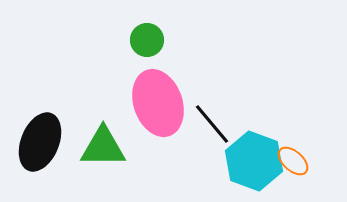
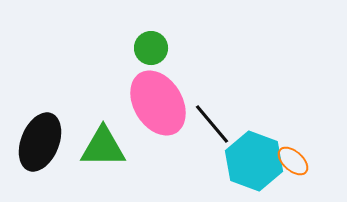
green circle: moved 4 px right, 8 px down
pink ellipse: rotated 12 degrees counterclockwise
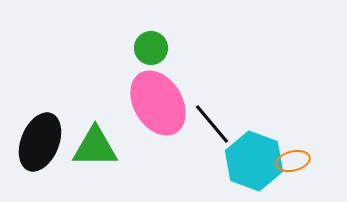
green triangle: moved 8 px left
orange ellipse: rotated 56 degrees counterclockwise
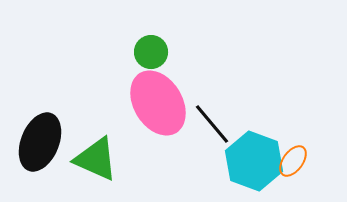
green circle: moved 4 px down
green triangle: moved 1 px right, 12 px down; rotated 24 degrees clockwise
orange ellipse: rotated 40 degrees counterclockwise
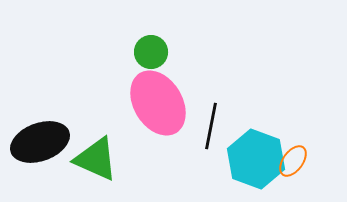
black line: moved 1 px left, 2 px down; rotated 51 degrees clockwise
black ellipse: rotated 48 degrees clockwise
cyan hexagon: moved 2 px right, 2 px up
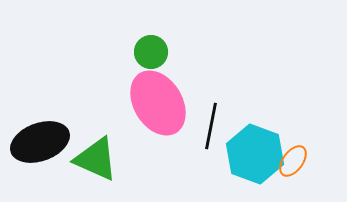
cyan hexagon: moved 1 px left, 5 px up
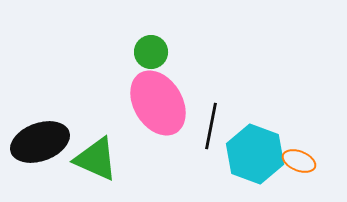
orange ellipse: moved 6 px right; rotated 76 degrees clockwise
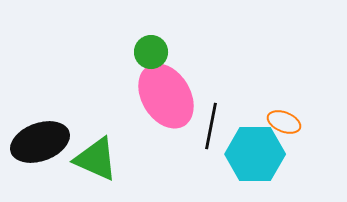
pink ellipse: moved 8 px right, 7 px up
cyan hexagon: rotated 20 degrees counterclockwise
orange ellipse: moved 15 px left, 39 px up
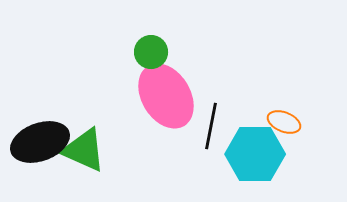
green triangle: moved 12 px left, 9 px up
